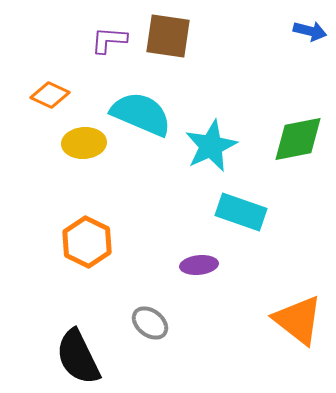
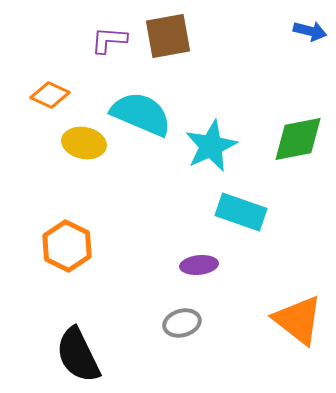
brown square: rotated 18 degrees counterclockwise
yellow ellipse: rotated 15 degrees clockwise
orange hexagon: moved 20 px left, 4 px down
gray ellipse: moved 32 px right; rotated 54 degrees counterclockwise
black semicircle: moved 2 px up
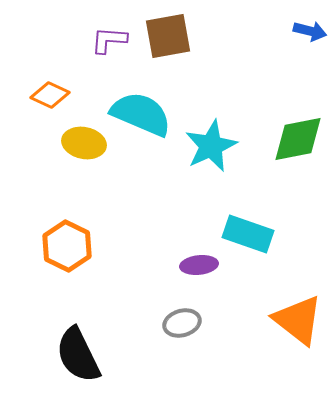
cyan rectangle: moved 7 px right, 22 px down
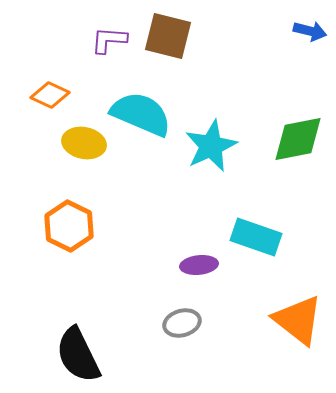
brown square: rotated 24 degrees clockwise
cyan rectangle: moved 8 px right, 3 px down
orange hexagon: moved 2 px right, 20 px up
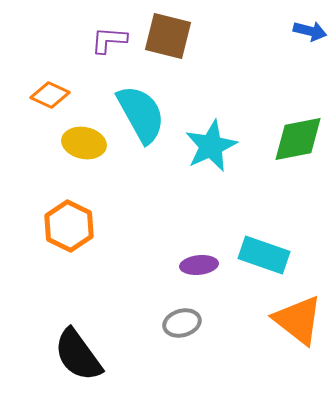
cyan semicircle: rotated 38 degrees clockwise
cyan rectangle: moved 8 px right, 18 px down
black semicircle: rotated 10 degrees counterclockwise
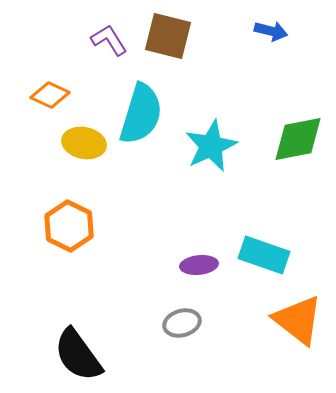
blue arrow: moved 39 px left
purple L-shape: rotated 54 degrees clockwise
cyan semicircle: rotated 46 degrees clockwise
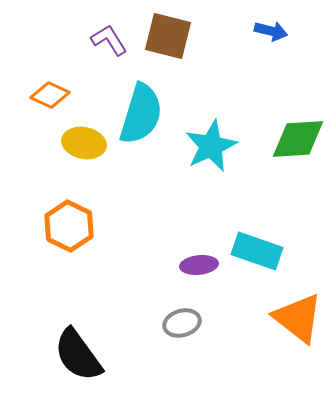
green diamond: rotated 8 degrees clockwise
cyan rectangle: moved 7 px left, 4 px up
orange triangle: moved 2 px up
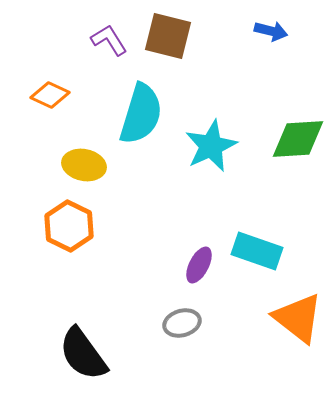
yellow ellipse: moved 22 px down
purple ellipse: rotated 57 degrees counterclockwise
black semicircle: moved 5 px right, 1 px up
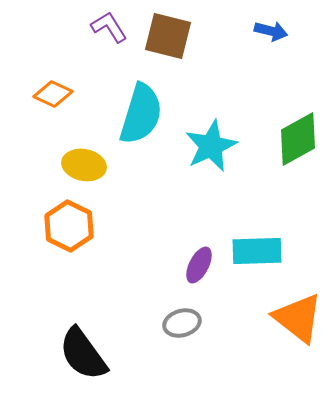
purple L-shape: moved 13 px up
orange diamond: moved 3 px right, 1 px up
green diamond: rotated 26 degrees counterclockwise
cyan rectangle: rotated 21 degrees counterclockwise
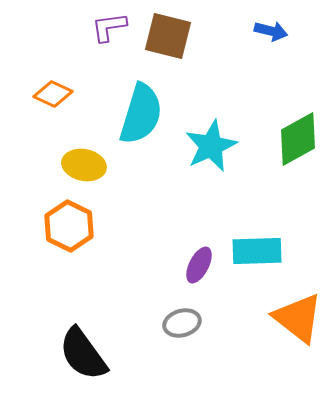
purple L-shape: rotated 66 degrees counterclockwise
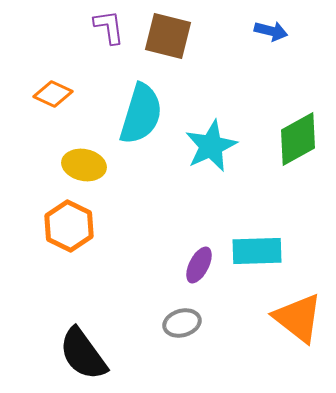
purple L-shape: rotated 90 degrees clockwise
